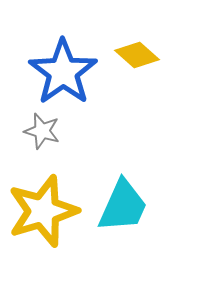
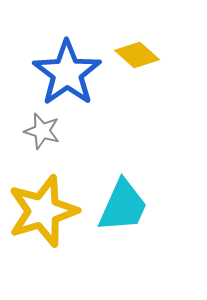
blue star: moved 4 px right, 1 px down
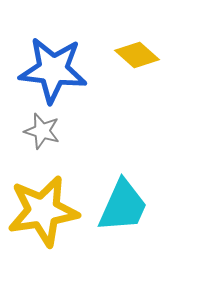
blue star: moved 14 px left, 3 px up; rotated 30 degrees counterclockwise
yellow star: rotated 8 degrees clockwise
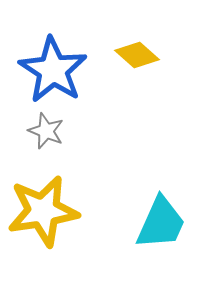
blue star: rotated 26 degrees clockwise
gray star: moved 4 px right; rotated 6 degrees clockwise
cyan trapezoid: moved 38 px right, 17 px down
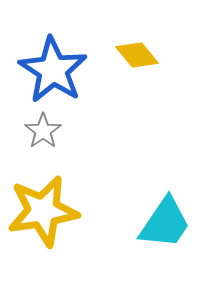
yellow diamond: rotated 9 degrees clockwise
gray star: moved 3 px left; rotated 15 degrees clockwise
cyan trapezoid: moved 4 px right; rotated 10 degrees clockwise
